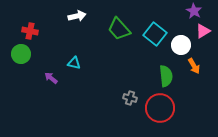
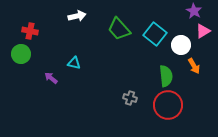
red circle: moved 8 px right, 3 px up
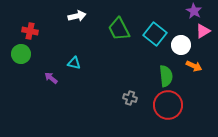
green trapezoid: rotated 15 degrees clockwise
orange arrow: rotated 35 degrees counterclockwise
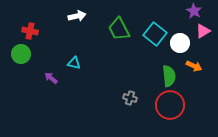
white circle: moved 1 px left, 2 px up
green semicircle: moved 3 px right
red circle: moved 2 px right
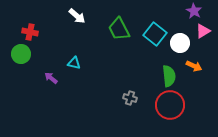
white arrow: rotated 54 degrees clockwise
red cross: moved 1 px down
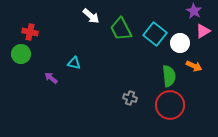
white arrow: moved 14 px right
green trapezoid: moved 2 px right
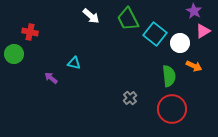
green trapezoid: moved 7 px right, 10 px up
green circle: moved 7 px left
gray cross: rotated 32 degrees clockwise
red circle: moved 2 px right, 4 px down
